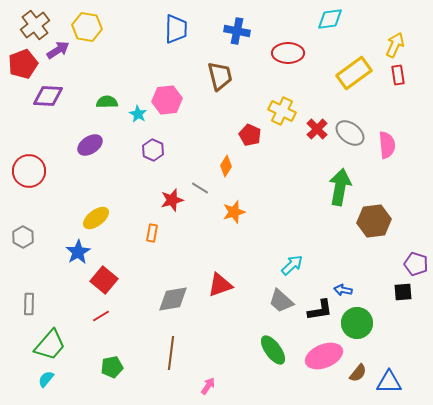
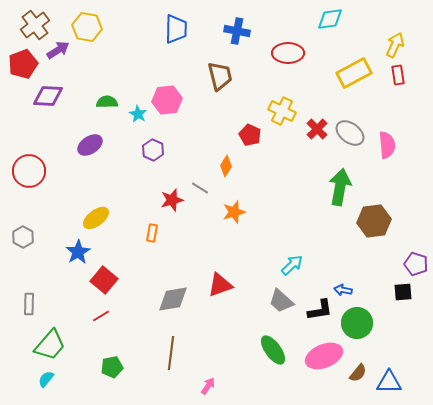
yellow rectangle at (354, 73): rotated 8 degrees clockwise
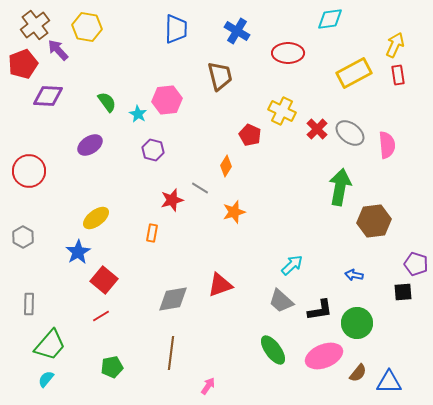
blue cross at (237, 31): rotated 20 degrees clockwise
purple arrow at (58, 50): rotated 100 degrees counterclockwise
green semicircle at (107, 102): rotated 55 degrees clockwise
purple hexagon at (153, 150): rotated 10 degrees counterclockwise
blue arrow at (343, 290): moved 11 px right, 15 px up
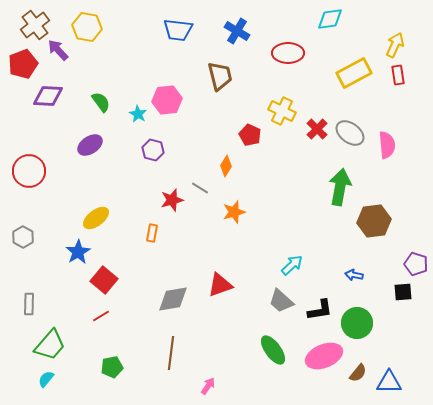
blue trapezoid at (176, 29): moved 2 px right, 1 px down; rotated 96 degrees clockwise
green semicircle at (107, 102): moved 6 px left
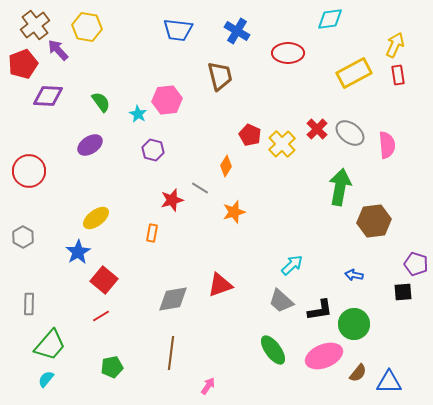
yellow cross at (282, 111): moved 33 px down; rotated 20 degrees clockwise
green circle at (357, 323): moved 3 px left, 1 px down
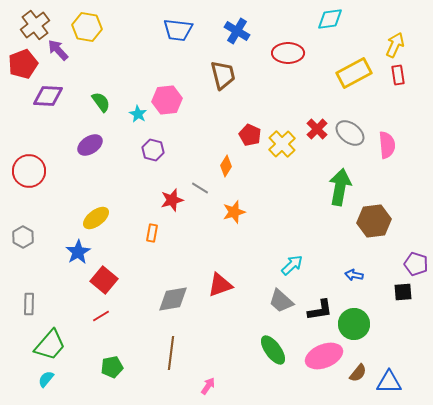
brown trapezoid at (220, 76): moved 3 px right, 1 px up
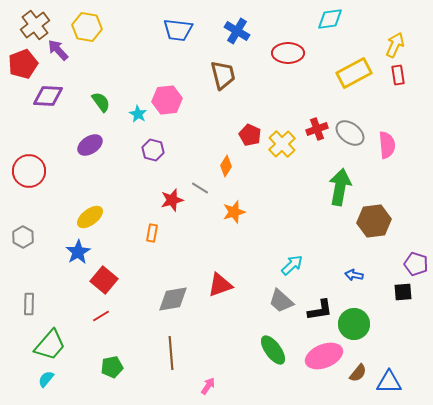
red cross at (317, 129): rotated 25 degrees clockwise
yellow ellipse at (96, 218): moved 6 px left, 1 px up
brown line at (171, 353): rotated 12 degrees counterclockwise
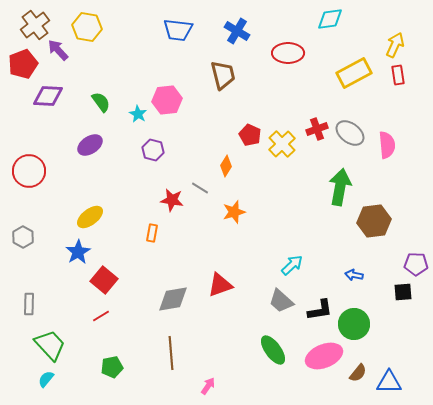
red star at (172, 200): rotated 25 degrees clockwise
purple pentagon at (416, 264): rotated 15 degrees counterclockwise
green trapezoid at (50, 345): rotated 84 degrees counterclockwise
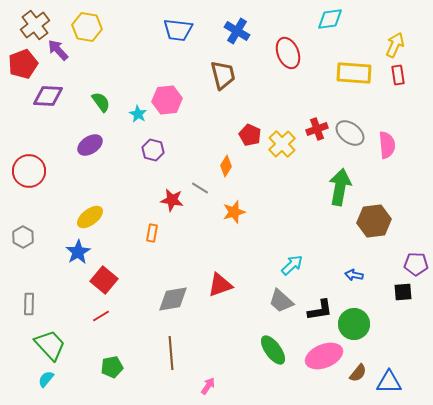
red ellipse at (288, 53): rotated 68 degrees clockwise
yellow rectangle at (354, 73): rotated 32 degrees clockwise
